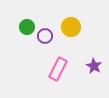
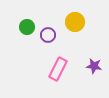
yellow circle: moved 4 px right, 5 px up
purple circle: moved 3 px right, 1 px up
purple star: rotated 21 degrees counterclockwise
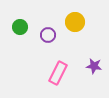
green circle: moved 7 px left
pink rectangle: moved 4 px down
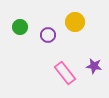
pink rectangle: moved 7 px right; rotated 65 degrees counterclockwise
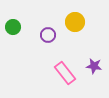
green circle: moved 7 px left
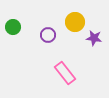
purple star: moved 28 px up
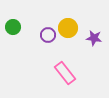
yellow circle: moved 7 px left, 6 px down
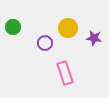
purple circle: moved 3 px left, 8 px down
pink rectangle: rotated 20 degrees clockwise
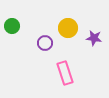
green circle: moved 1 px left, 1 px up
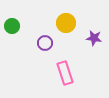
yellow circle: moved 2 px left, 5 px up
